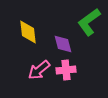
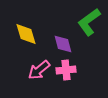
yellow diamond: moved 2 px left, 2 px down; rotated 10 degrees counterclockwise
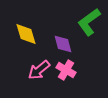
pink cross: rotated 36 degrees clockwise
